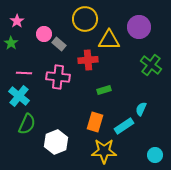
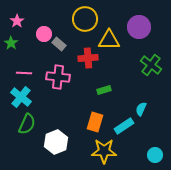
red cross: moved 2 px up
cyan cross: moved 2 px right, 1 px down
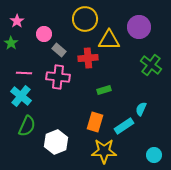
gray rectangle: moved 6 px down
cyan cross: moved 1 px up
green semicircle: moved 2 px down
cyan circle: moved 1 px left
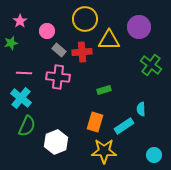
pink star: moved 3 px right
pink circle: moved 3 px right, 3 px up
green star: rotated 24 degrees clockwise
red cross: moved 6 px left, 6 px up
cyan cross: moved 2 px down
cyan semicircle: rotated 24 degrees counterclockwise
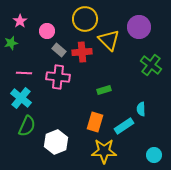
yellow triangle: rotated 45 degrees clockwise
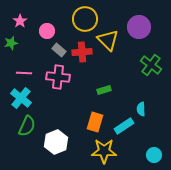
yellow triangle: moved 1 px left
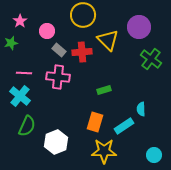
yellow circle: moved 2 px left, 4 px up
green cross: moved 6 px up
cyan cross: moved 1 px left, 2 px up
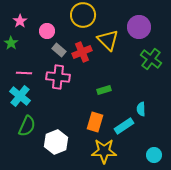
green star: rotated 24 degrees counterclockwise
red cross: rotated 18 degrees counterclockwise
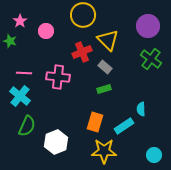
purple circle: moved 9 px right, 1 px up
pink circle: moved 1 px left
green star: moved 1 px left, 2 px up; rotated 16 degrees counterclockwise
gray rectangle: moved 46 px right, 17 px down
green rectangle: moved 1 px up
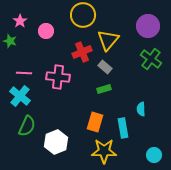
yellow triangle: rotated 25 degrees clockwise
cyan rectangle: moved 1 px left, 2 px down; rotated 66 degrees counterclockwise
